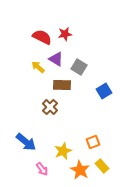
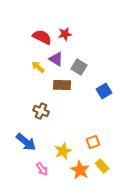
brown cross: moved 9 px left, 4 px down; rotated 21 degrees counterclockwise
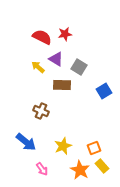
orange square: moved 1 px right, 6 px down
yellow star: moved 5 px up
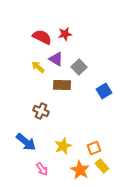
gray square: rotated 14 degrees clockwise
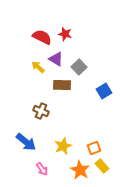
red star: rotated 24 degrees clockwise
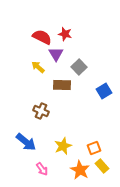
purple triangle: moved 5 px up; rotated 28 degrees clockwise
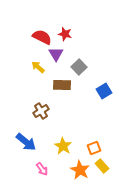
brown cross: rotated 35 degrees clockwise
yellow star: rotated 18 degrees counterclockwise
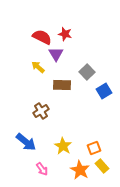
gray square: moved 8 px right, 5 px down
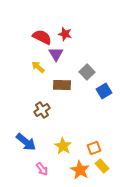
brown cross: moved 1 px right, 1 px up
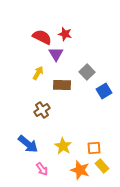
yellow arrow: moved 6 px down; rotated 80 degrees clockwise
blue arrow: moved 2 px right, 2 px down
orange square: rotated 16 degrees clockwise
orange star: rotated 12 degrees counterclockwise
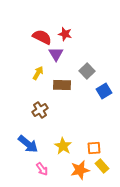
gray square: moved 1 px up
brown cross: moved 2 px left
orange star: rotated 30 degrees counterclockwise
